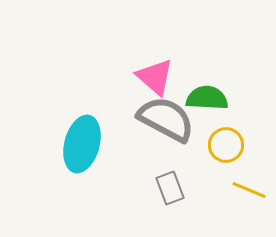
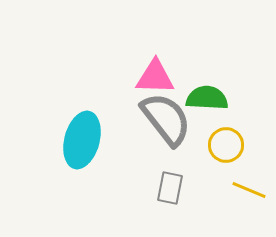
pink triangle: rotated 39 degrees counterclockwise
gray semicircle: rotated 24 degrees clockwise
cyan ellipse: moved 4 px up
gray rectangle: rotated 32 degrees clockwise
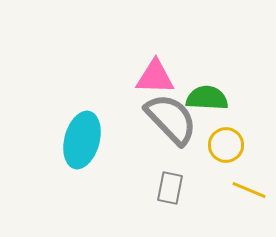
gray semicircle: moved 5 px right; rotated 6 degrees counterclockwise
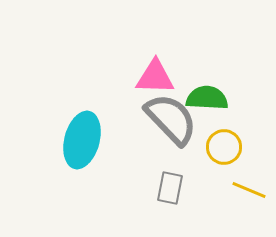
yellow circle: moved 2 px left, 2 px down
